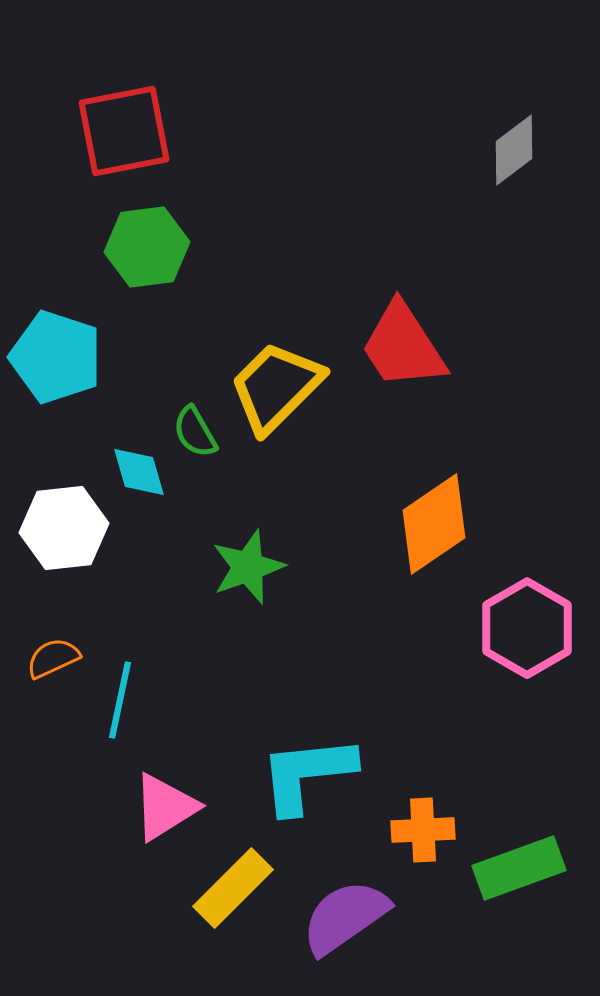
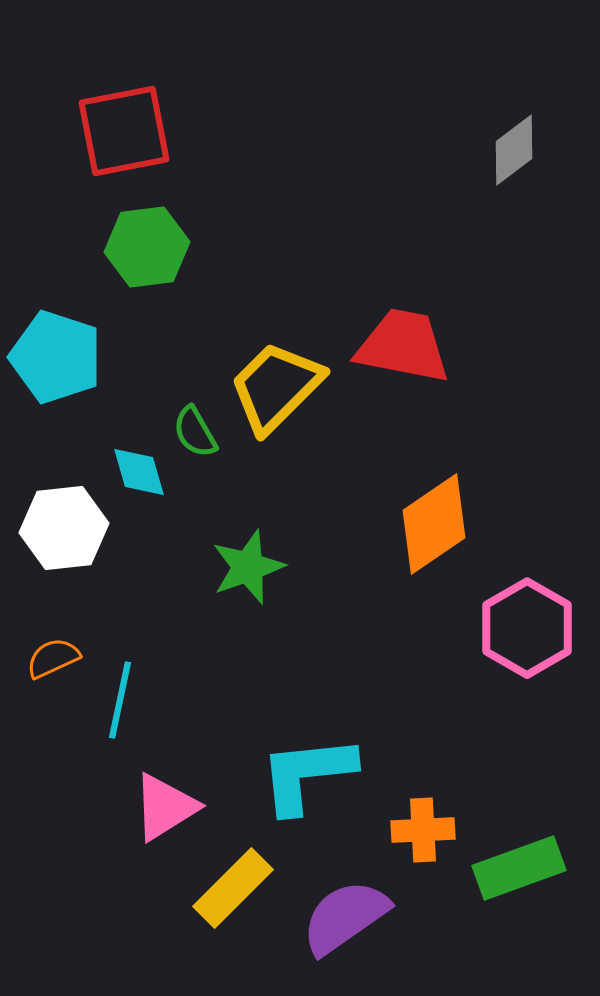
red trapezoid: rotated 134 degrees clockwise
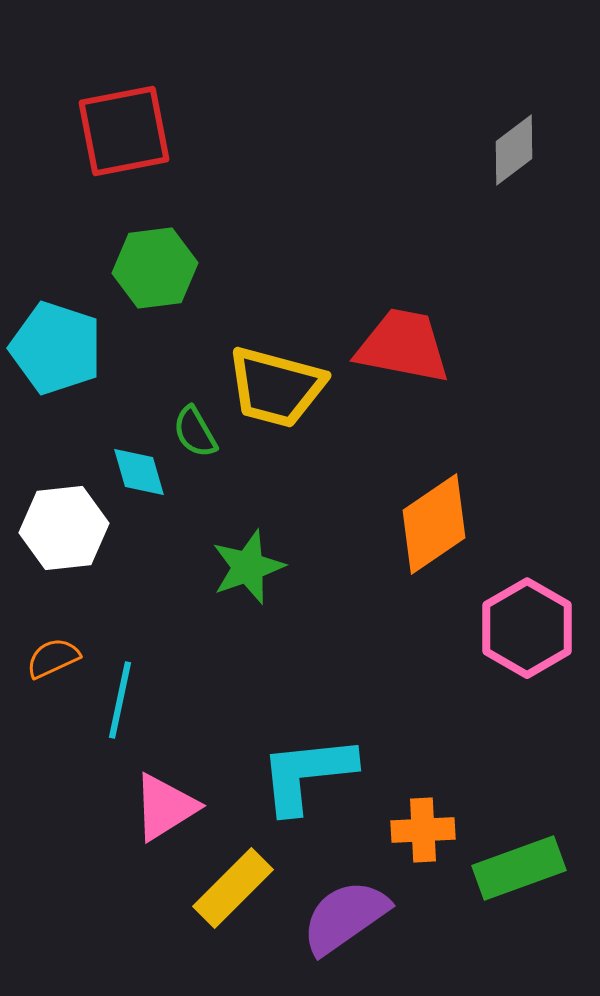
green hexagon: moved 8 px right, 21 px down
cyan pentagon: moved 9 px up
yellow trapezoid: rotated 120 degrees counterclockwise
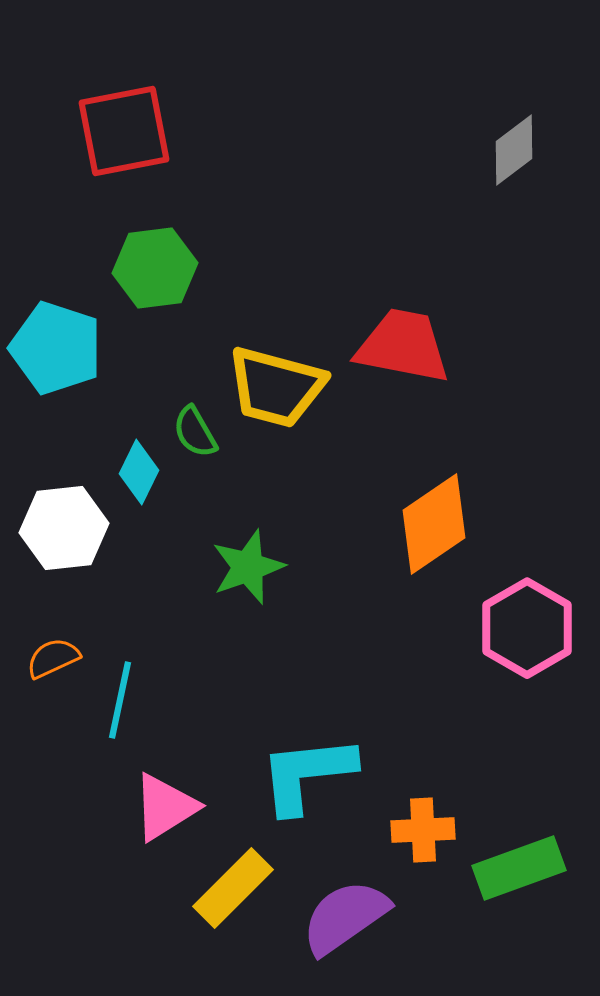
cyan diamond: rotated 42 degrees clockwise
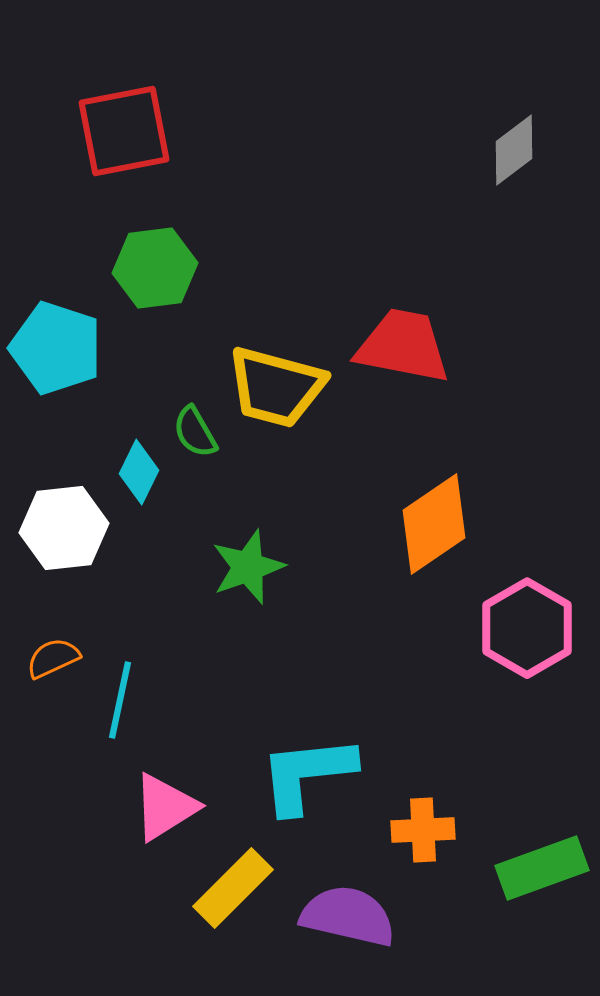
green rectangle: moved 23 px right
purple semicircle: moved 3 px right, 1 px up; rotated 48 degrees clockwise
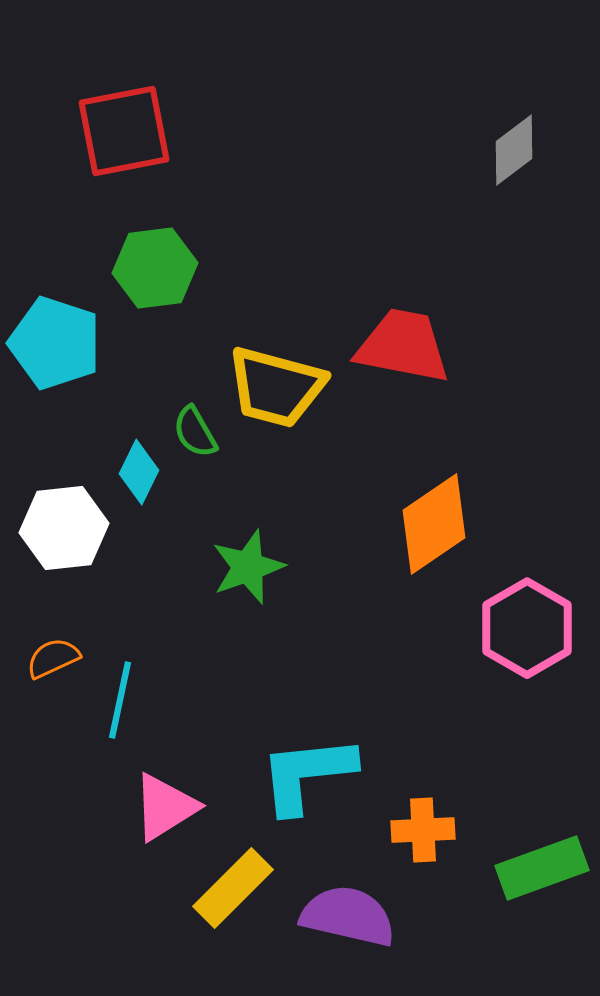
cyan pentagon: moved 1 px left, 5 px up
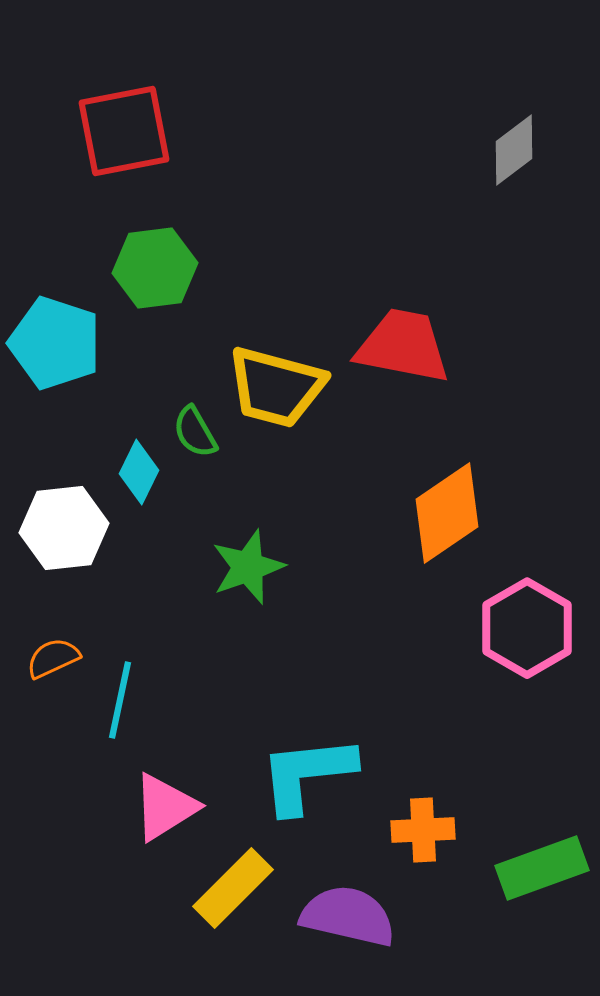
orange diamond: moved 13 px right, 11 px up
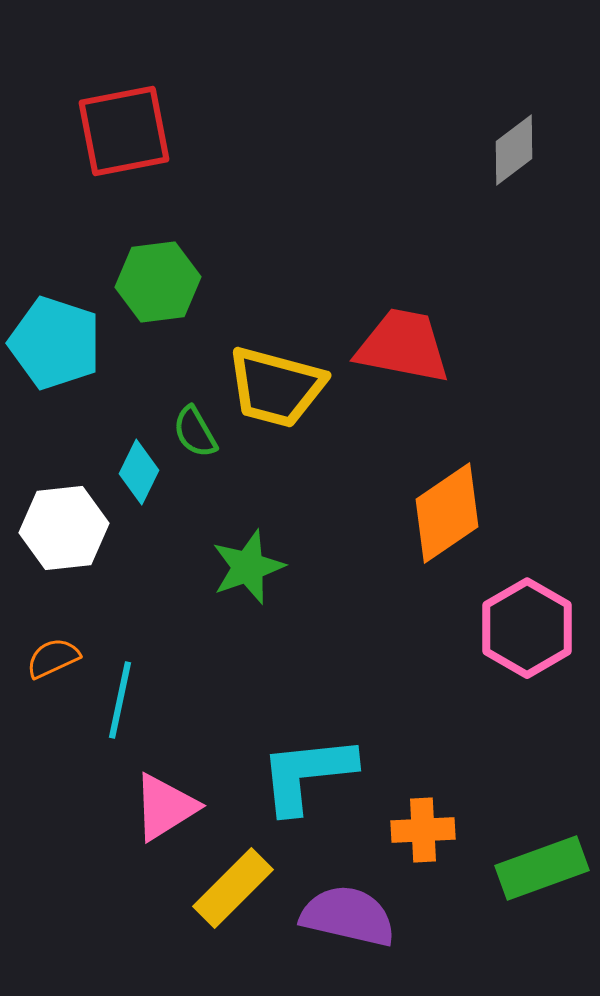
green hexagon: moved 3 px right, 14 px down
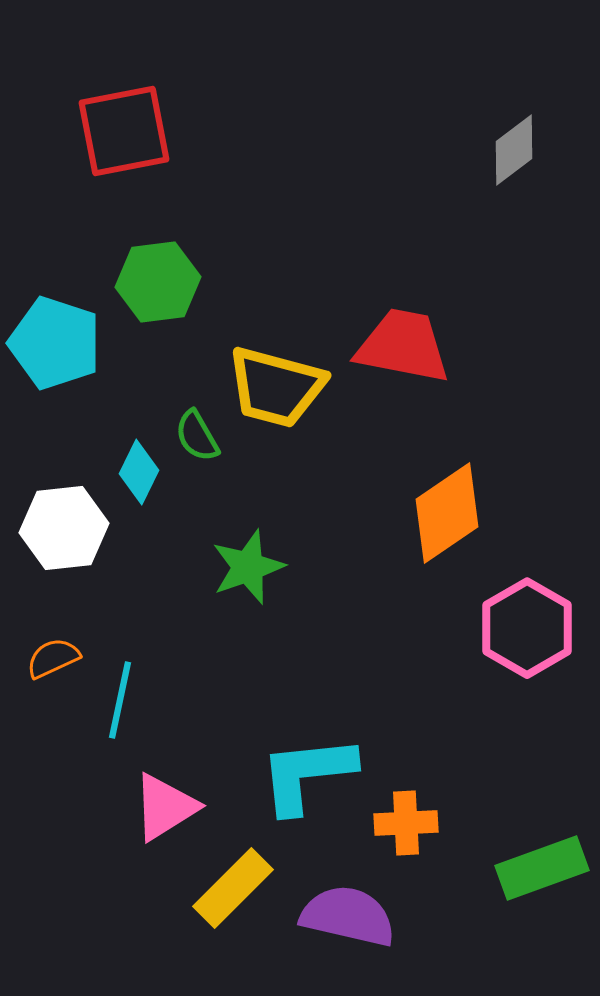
green semicircle: moved 2 px right, 4 px down
orange cross: moved 17 px left, 7 px up
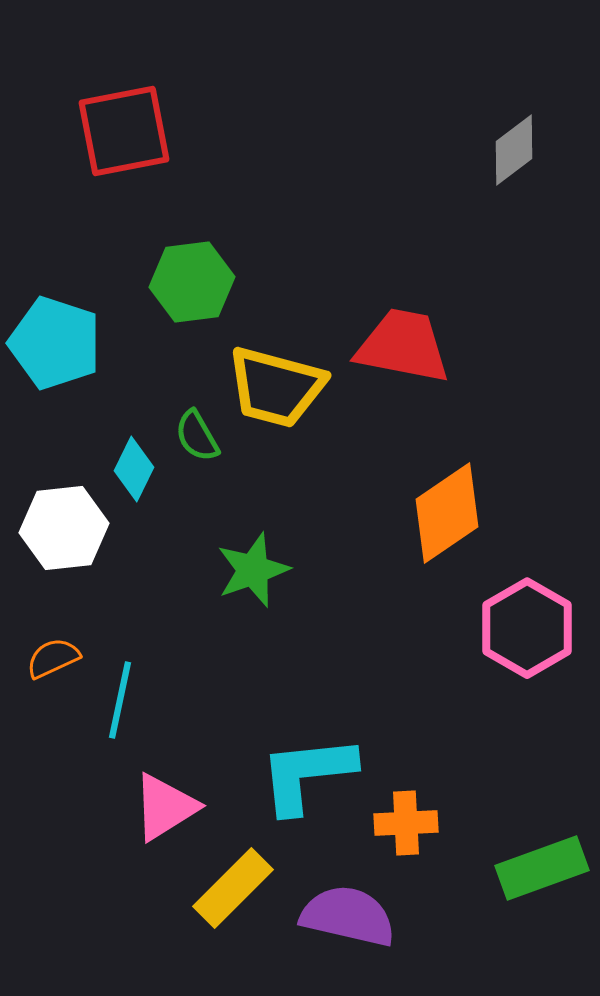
green hexagon: moved 34 px right
cyan diamond: moved 5 px left, 3 px up
green star: moved 5 px right, 3 px down
